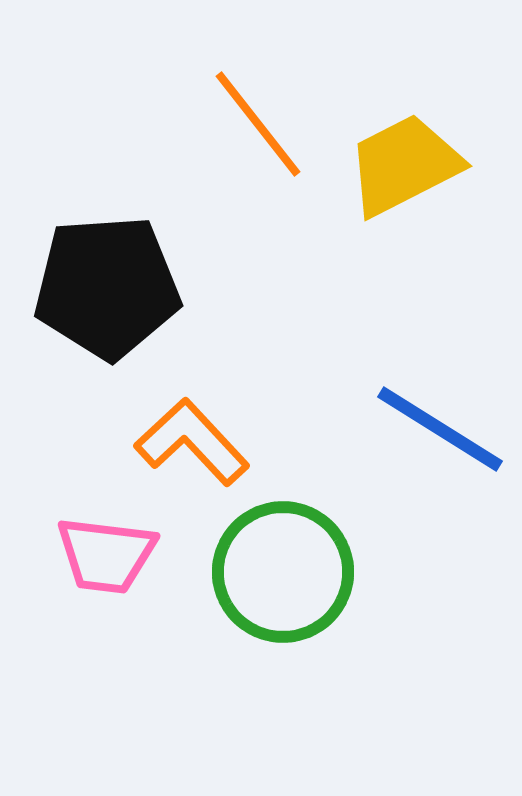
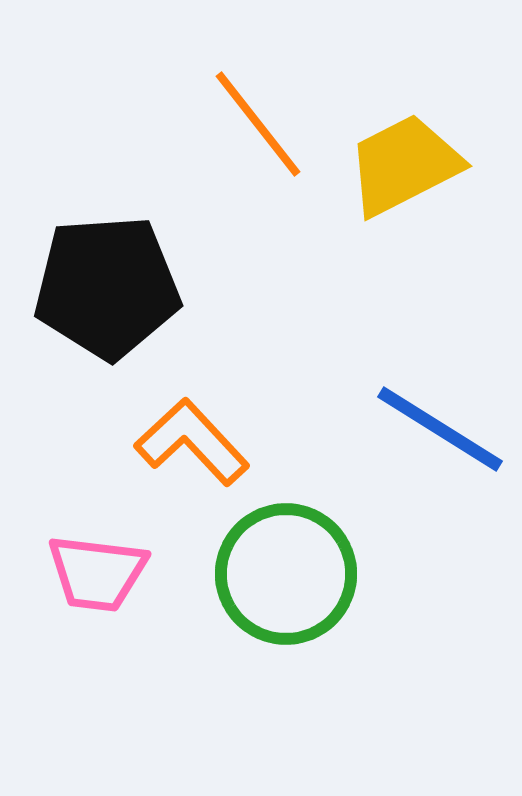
pink trapezoid: moved 9 px left, 18 px down
green circle: moved 3 px right, 2 px down
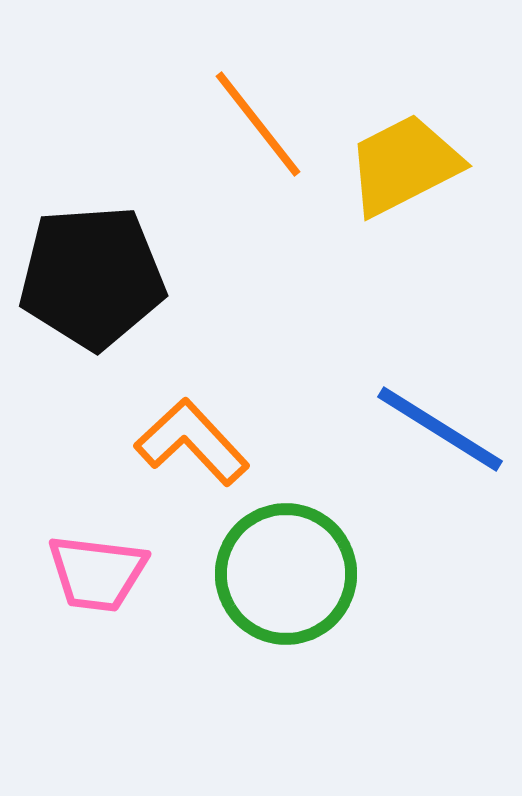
black pentagon: moved 15 px left, 10 px up
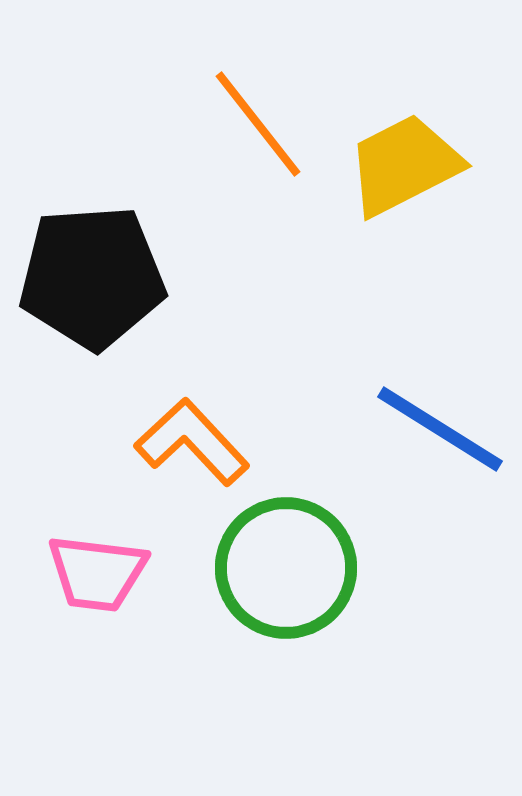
green circle: moved 6 px up
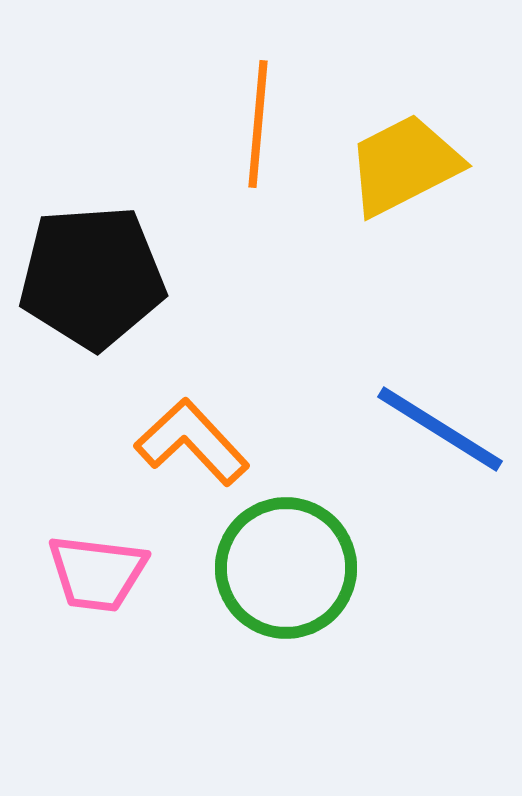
orange line: rotated 43 degrees clockwise
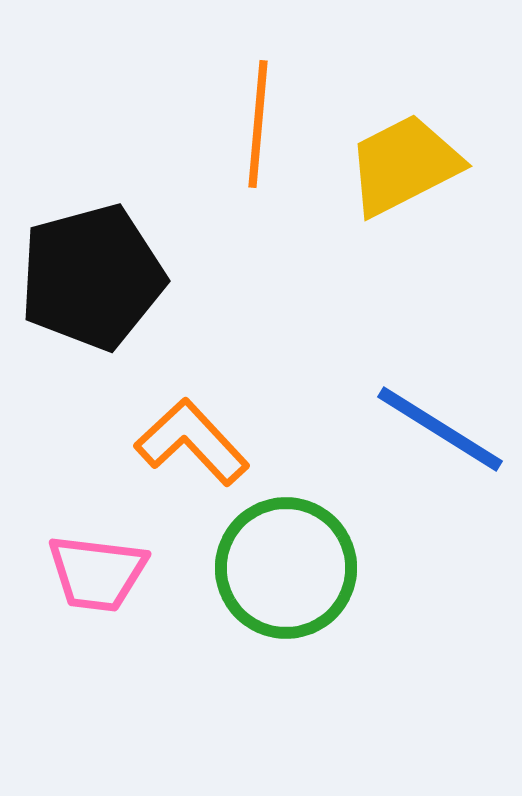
black pentagon: rotated 11 degrees counterclockwise
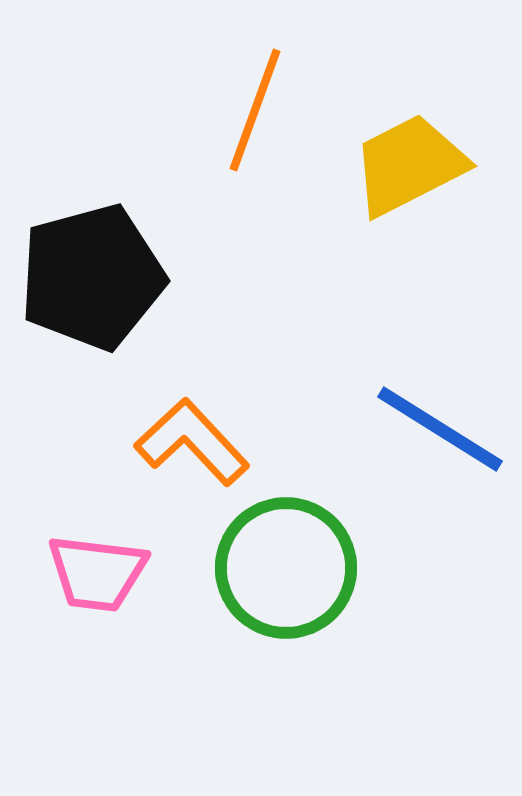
orange line: moved 3 px left, 14 px up; rotated 15 degrees clockwise
yellow trapezoid: moved 5 px right
